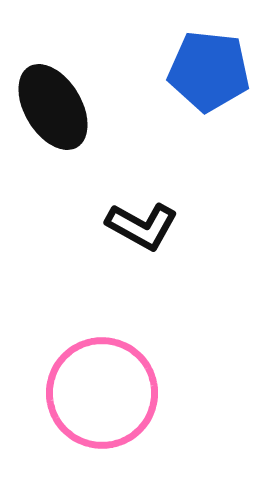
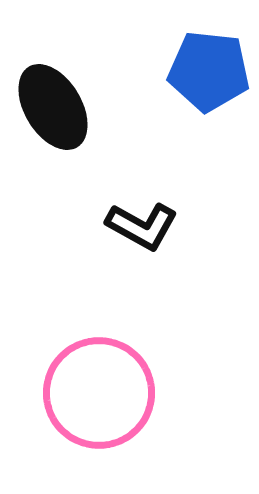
pink circle: moved 3 px left
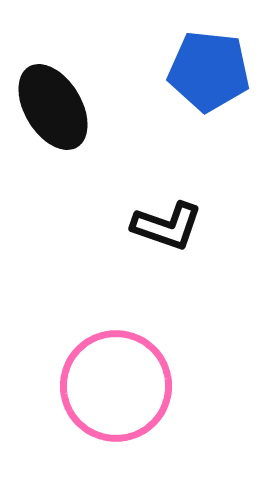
black L-shape: moved 25 px right; rotated 10 degrees counterclockwise
pink circle: moved 17 px right, 7 px up
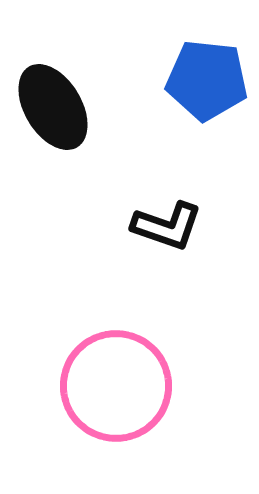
blue pentagon: moved 2 px left, 9 px down
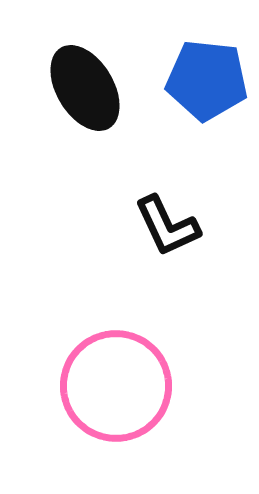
black ellipse: moved 32 px right, 19 px up
black L-shape: rotated 46 degrees clockwise
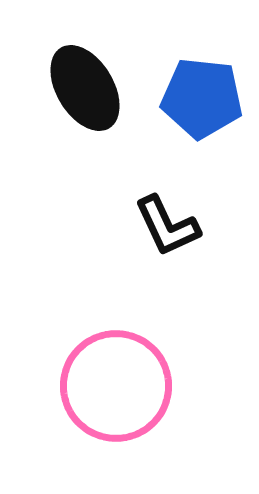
blue pentagon: moved 5 px left, 18 px down
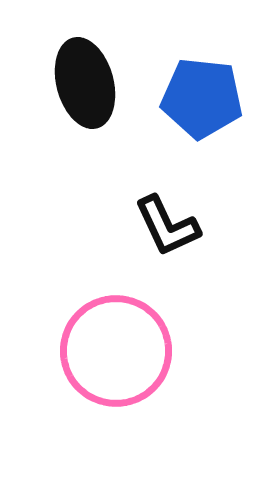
black ellipse: moved 5 px up; rotated 16 degrees clockwise
pink circle: moved 35 px up
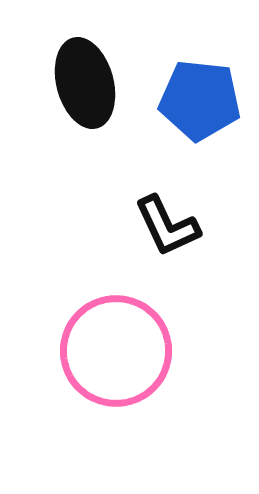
blue pentagon: moved 2 px left, 2 px down
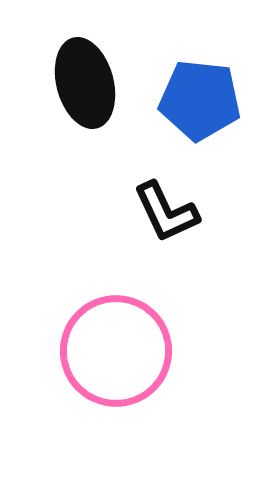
black L-shape: moved 1 px left, 14 px up
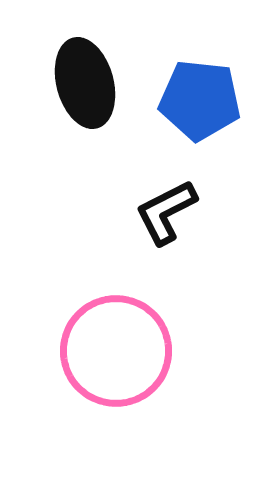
black L-shape: rotated 88 degrees clockwise
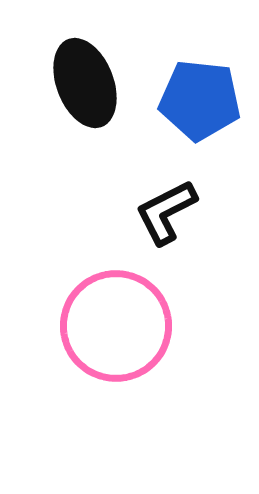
black ellipse: rotated 6 degrees counterclockwise
pink circle: moved 25 px up
